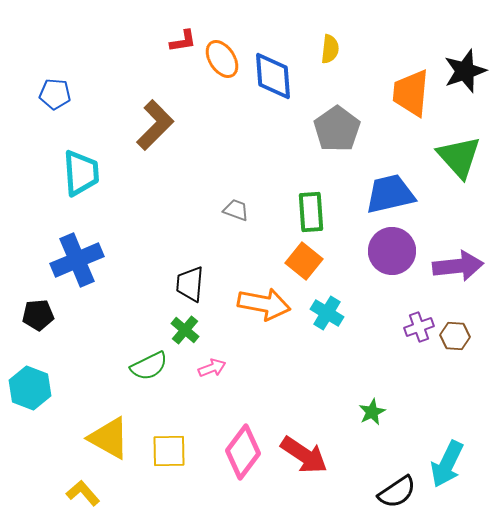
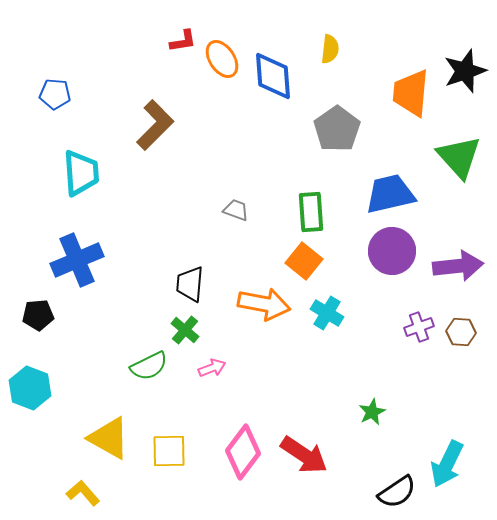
brown hexagon: moved 6 px right, 4 px up
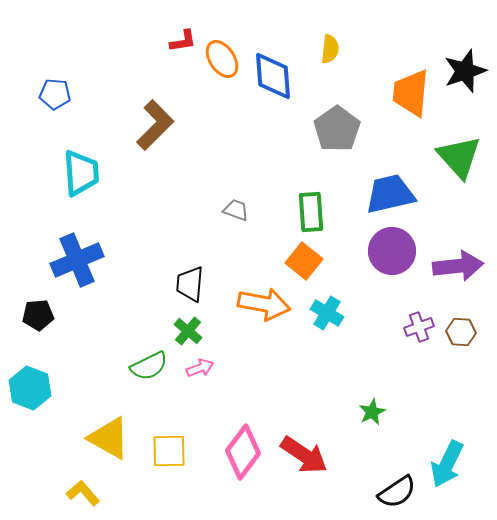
green cross: moved 3 px right, 1 px down
pink arrow: moved 12 px left
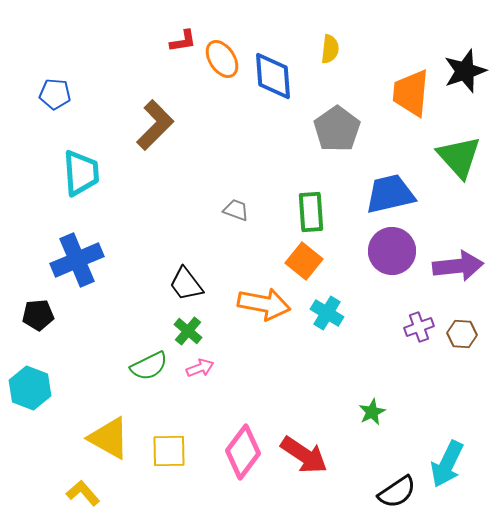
black trapezoid: moved 4 px left; rotated 42 degrees counterclockwise
brown hexagon: moved 1 px right, 2 px down
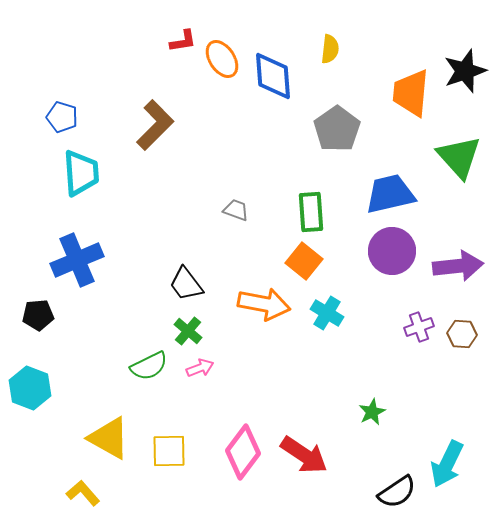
blue pentagon: moved 7 px right, 23 px down; rotated 12 degrees clockwise
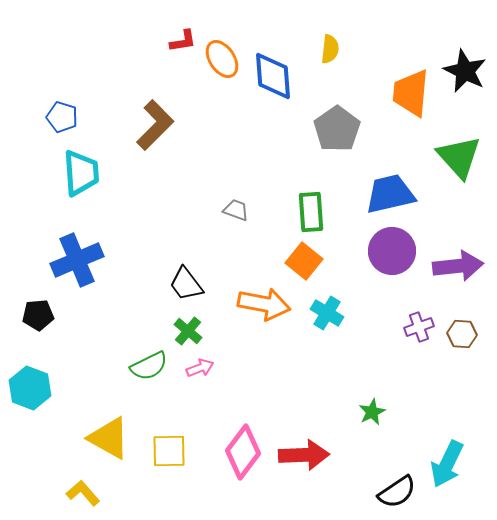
black star: rotated 27 degrees counterclockwise
red arrow: rotated 36 degrees counterclockwise
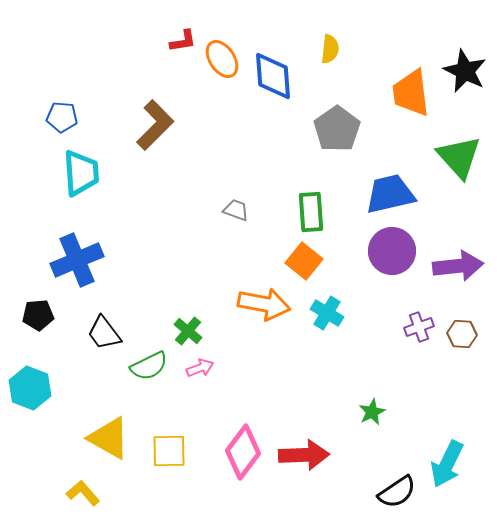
orange trapezoid: rotated 12 degrees counterclockwise
blue pentagon: rotated 12 degrees counterclockwise
black trapezoid: moved 82 px left, 49 px down
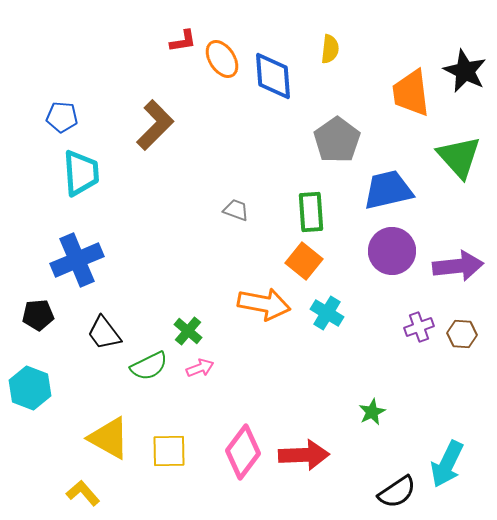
gray pentagon: moved 11 px down
blue trapezoid: moved 2 px left, 4 px up
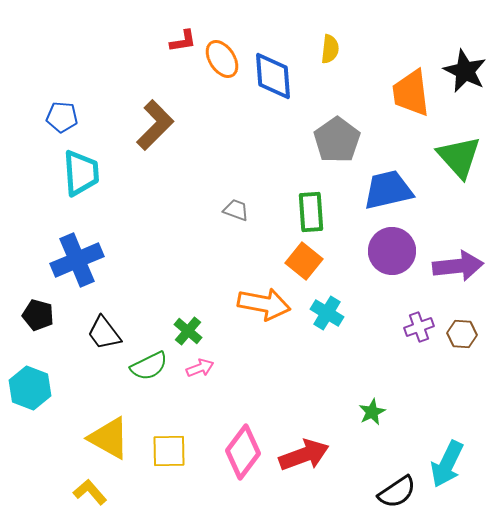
black pentagon: rotated 20 degrees clockwise
red arrow: rotated 18 degrees counterclockwise
yellow L-shape: moved 7 px right, 1 px up
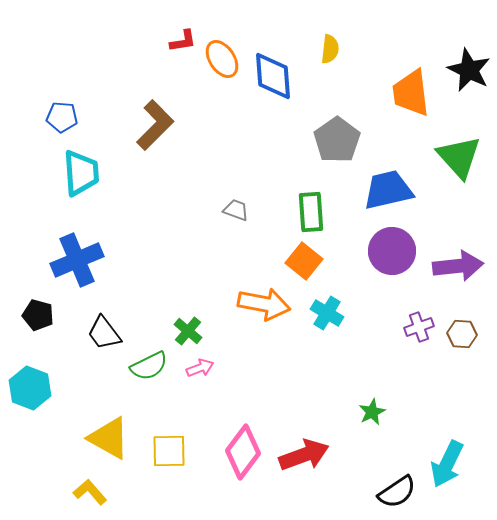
black star: moved 4 px right, 1 px up
